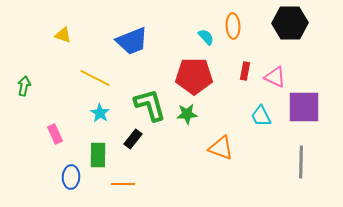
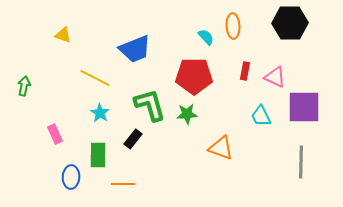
blue trapezoid: moved 3 px right, 8 px down
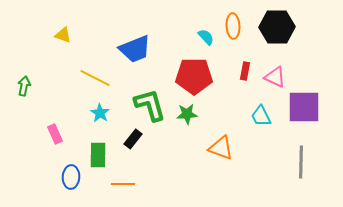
black hexagon: moved 13 px left, 4 px down
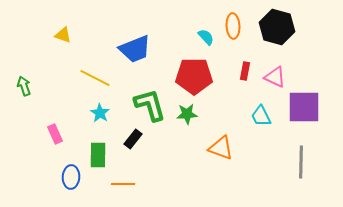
black hexagon: rotated 16 degrees clockwise
green arrow: rotated 30 degrees counterclockwise
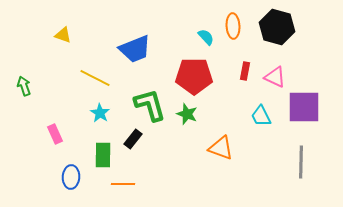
green star: rotated 25 degrees clockwise
green rectangle: moved 5 px right
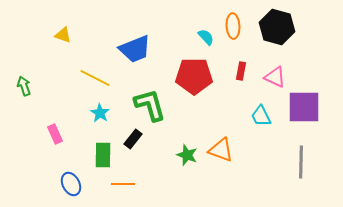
red rectangle: moved 4 px left
green star: moved 41 px down
orange triangle: moved 2 px down
blue ellipse: moved 7 px down; rotated 30 degrees counterclockwise
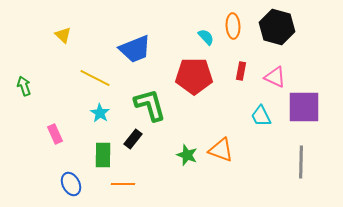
yellow triangle: rotated 24 degrees clockwise
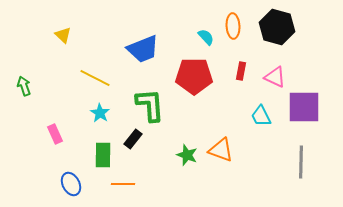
blue trapezoid: moved 8 px right
green L-shape: rotated 12 degrees clockwise
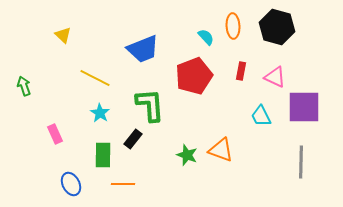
red pentagon: rotated 21 degrees counterclockwise
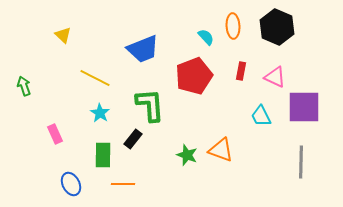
black hexagon: rotated 8 degrees clockwise
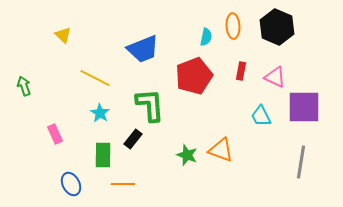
cyan semicircle: rotated 54 degrees clockwise
gray line: rotated 8 degrees clockwise
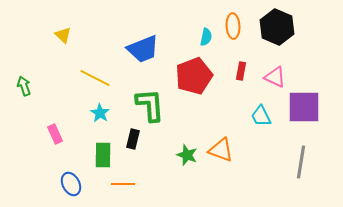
black rectangle: rotated 24 degrees counterclockwise
